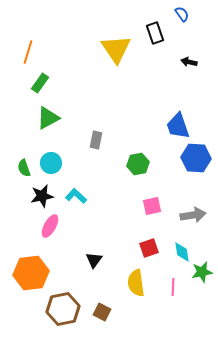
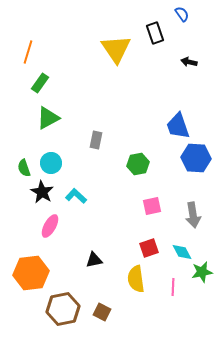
black star: moved 4 px up; rotated 30 degrees counterclockwise
gray arrow: rotated 90 degrees clockwise
cyan diamond: rotated 20 degrees counterclockwise
black triangle: rotated 42 degrees clockwise
yellow semicircle: moved 4 px up
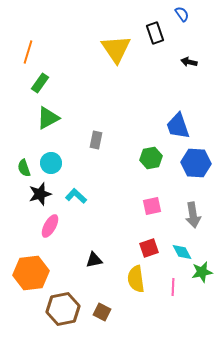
blue hexagon: moved 5 px down
green hexagon: moved 13 px right, 6 px up
black star: moved 2 px left, 2 px down; rotated 25 degrees clockwise
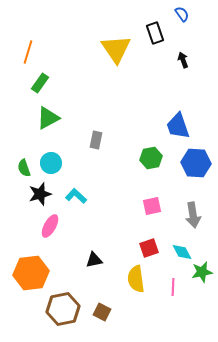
black arrow: moved 6 px left, 2 px up; rotated 56 degrees clockwise
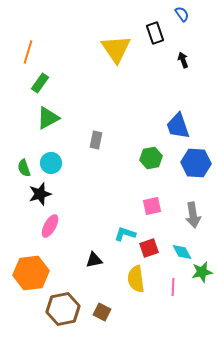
cyan L-shape: moved 49 px right, 38 px down; rotated 25 degrees counterclockwise
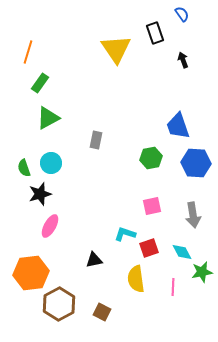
brown hexagon: moved 4 px left, 5 px up; rotated 16 degrees counterclockwise
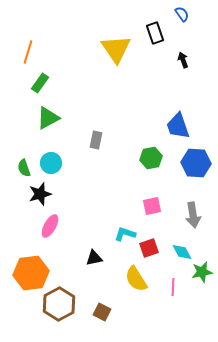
black triangle: moved 2 px up
yellow semicircle: rotated 24 degrees counterclockwise
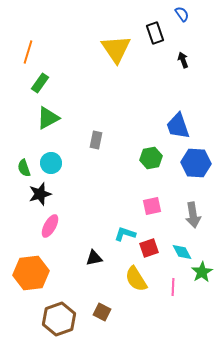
green star: rotated 20 degrees counterclockwise
brown hexagon: moved 15 px down; rotated 8 degrees clockwise
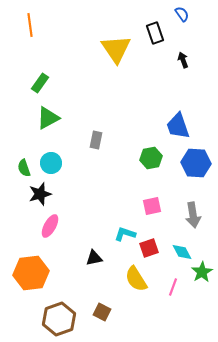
orange line: moved 2 px right, 27 px up; rotated 25 degrees counterclockwise
pink line: rotated 18 degrees clockwise
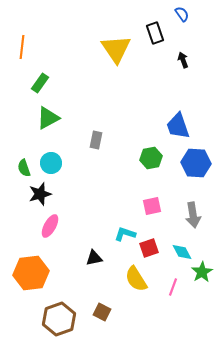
orange line: moved 8 px left, 22 px down; rotated 15 degrees clockwise
